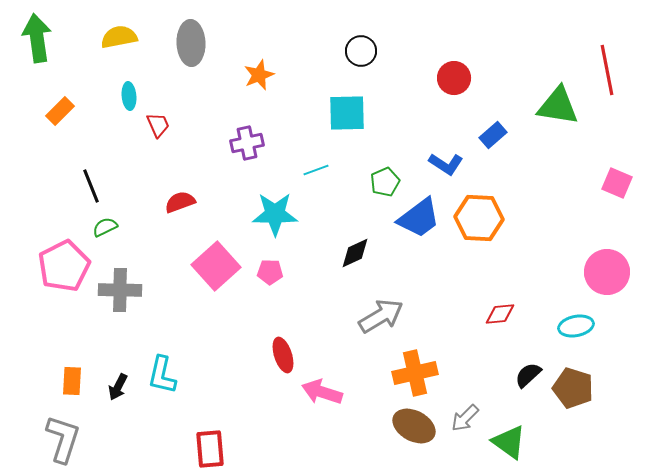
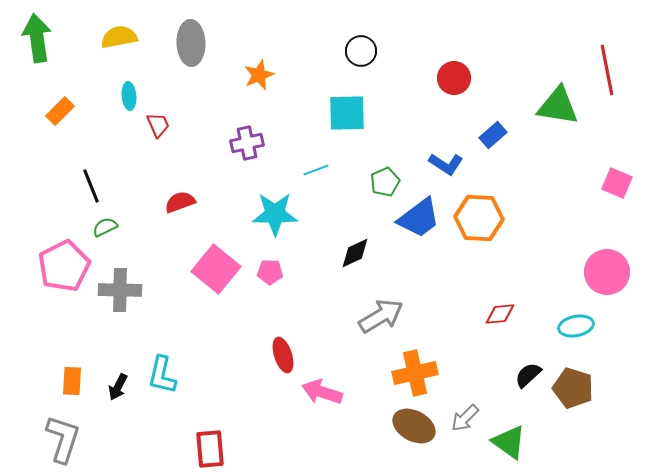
pink square at (216, 266): moved 3 px down; rotated 9 degrees counterclockwise
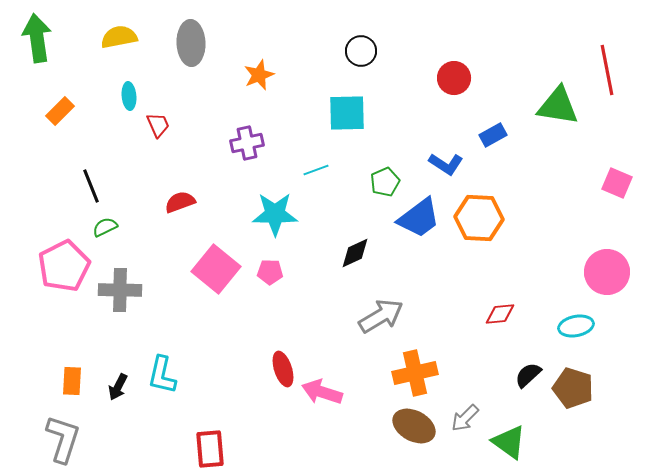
blue rectangle at (493, 135): rotated 12 degrees clockwise
red ellipse at (283, 355): moved 14 px down
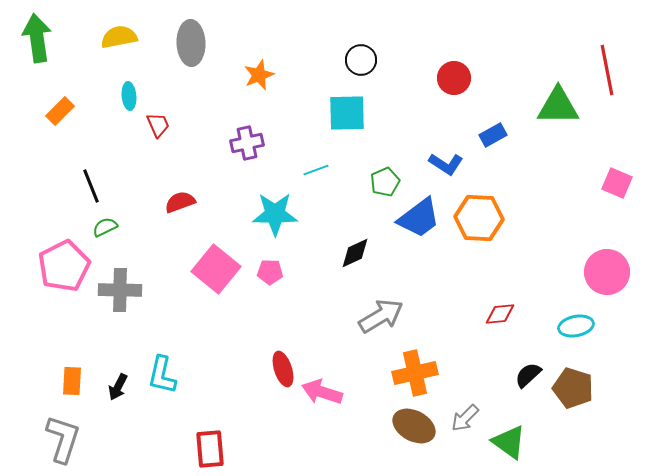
black circle at (361, 51): moved 9 px down
green triangle at (558, 106): rotated 9 degrees counterclockwise
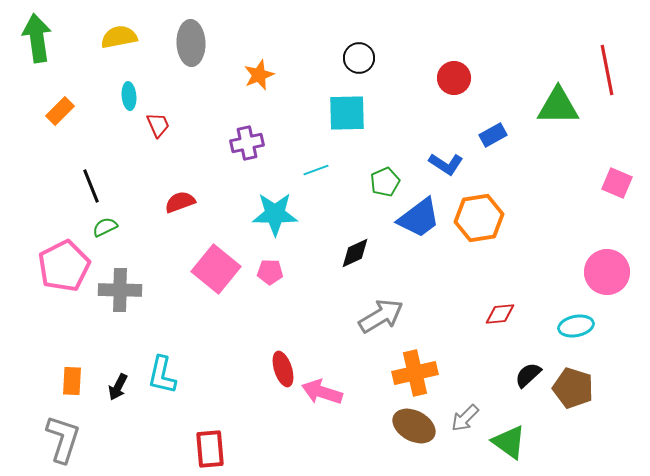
black circle at (361, 60): moved 2 px left, 2 px up
orange hexagon at (479, 218): rotated 12 degrees counterclockwise
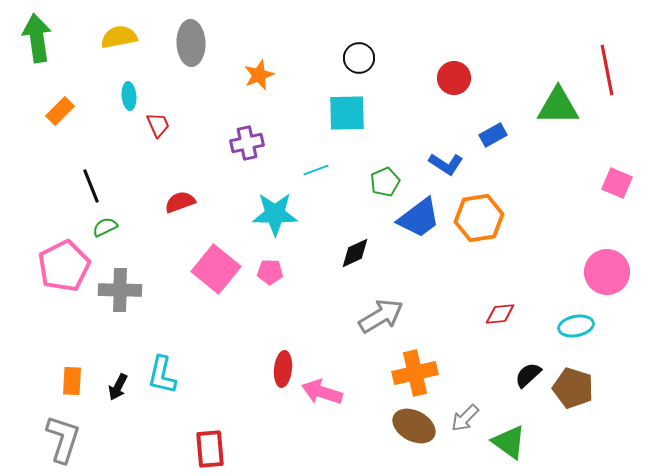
red ellipse at (283, 369): rotated 24 degrees clockwise
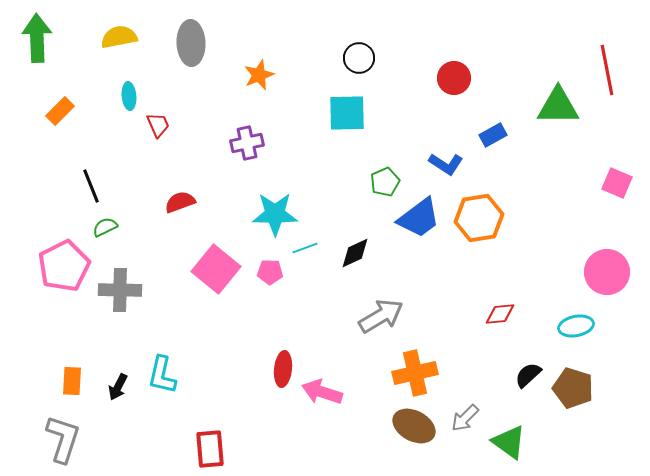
green arrow at (37, 38): rotated 6 degrees clockwise
cyan line at (316, 170): moved 11 px left, 78 px down
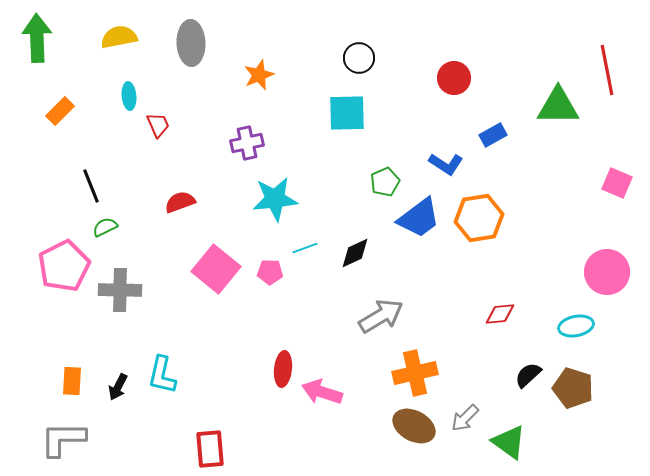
cyan star at (275, 214): moved 15 px up; rotated 6 degrees counterclockwise
gray L-shape at (63, 439): rotated 108 degrees counterclockwise
